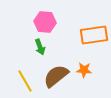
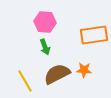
green arrow: moved 5 px right
brown semicircle: moved 1 px right, 2 px up; rotated 12 degrees clockwise
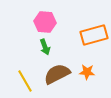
orange rectangle: rotated 8 degrees counterclockwise
orange star: moved 3 px right, 2 px down
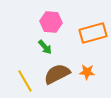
pink hexagon: moved 6 px right
orange rectangle: moved 1 px left, 2 px up
green arrow: rotated 21 degrees counterclockwise
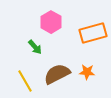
pink hexagon: rotated 25 degrees clockwise
green arrow: moved 10 px left
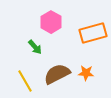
orange star: moved 1 px left, 1 px down
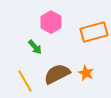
orange rectangle: moved 1 px right, 1 px up
orange star: rotated 21 degrees clockwise
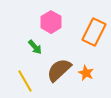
orange rectangle: rotated 48 degrees counterclockwise
brown semicircle: moved 2 px right, 4 px up; rotated 16 degrees counterclockwise
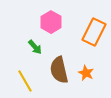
brown semicircle: rotated 60 degrees counterclockwise
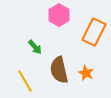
pink hexagon: moved 8 px right, 7 px up
